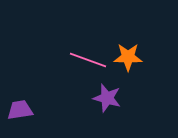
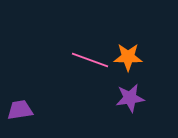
pink line: moved 2 px right
purple star: moved 23 px right; rotated 24 degrees counterclockwise
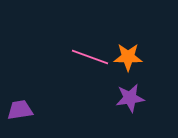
pink line: moved 3 px up
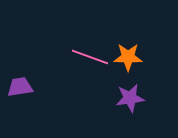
purple trapezoid: moved 23 px up
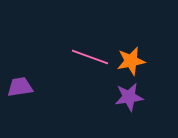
orange star: moved 3 px right, 4 px down; rotated 12 degrees counterclockwise
purple star: moved 1 px left, 1 px up
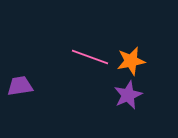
purple trapezoid: moved 1 px up
purple star: moved 1 px left, 2 px up; rotated 16 degrees counterclockwise
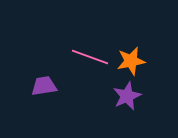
purple trapezoid: moved 24 px right
purple star: moved 1 px left, 1 px down
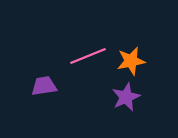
pink line: moved 2 px left, 1 px up; rotated 42 degrees counterclockwise
purple star: moved 1 px left, 1 px down
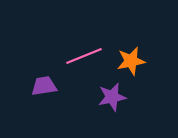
pink line: moved 4 px left
purple star: moved 14 px left; rotated 12 degrees clockwise
